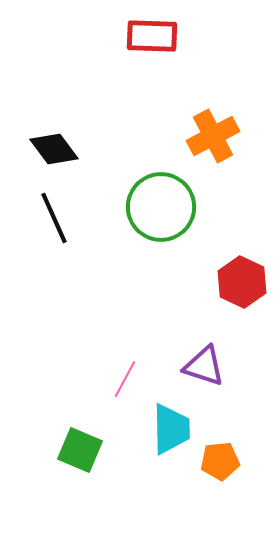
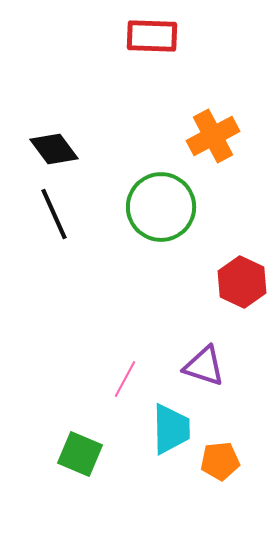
black line: moved 4 px up
green square: moved 4 px down
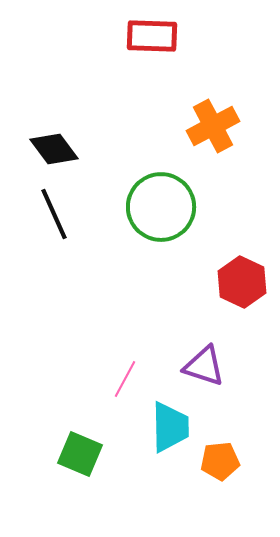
orange cross: moved 10 px up
cyan trapezoid: moved 1 px left, 2 px up
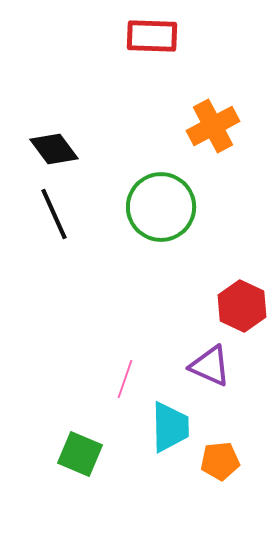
red hexagon: moved 24 px down
purple triangle: moved 6 px right; rotated 6 degrees clockwise
pink line: rotated 9 degrees counterclockwise
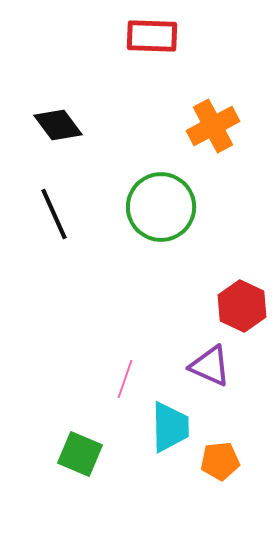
black diamond: moved 4 px right, 24 px up
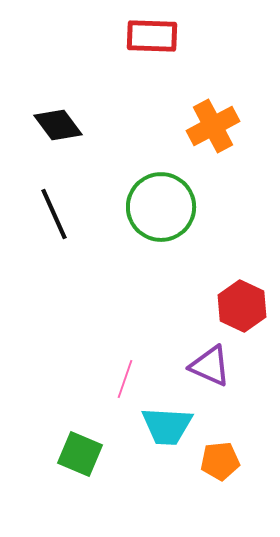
cyan trapezoid: moved 3 px left, 1 px up; rotated 94 degrees clockwise
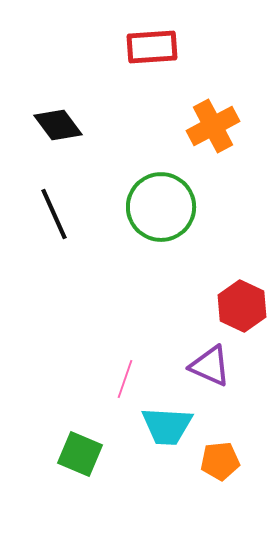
red rectangle: moved 11 px down; rotated 6 degrees counterclockwise
